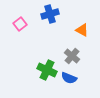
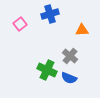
orange triangle: rotated 32 degrees counterclockwise
gray cross: moved 2 px left
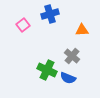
pink square: moved 3 px right, 1 px down
gray cross: moved 2 px right
blue semicircle: moved 1 px left
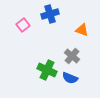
orange triangle: rotated 24 degrees clockwise
blue semicircle: moved 2 px right
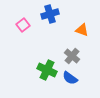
blue semicircle: rotated 14 degrees clockwise
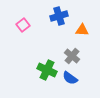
blue cross: moved 9 px right, 2 px down
orange triangle: rotated 16 degrees counterclockwise
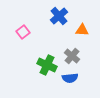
blue cross: rotated 24 degrees counterclockwise
pink square: moved 7 px down
green cross: moved 5 px up
blue semicircle: rotated 42 degrees counterclockwise
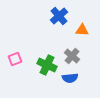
pink square: moved 8 px left, 27 px down; rotated 16 degrees clockwise
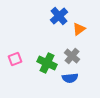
orange triangle: moved 3 px left, 1 px up; rotated 40 degrees counterclockwise
green cross: moved 2 px up
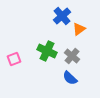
blue cross: moved 3 px right
pink square: moved 1 px left
green cross: moved 12 px up
blue semicircle: rotated 49 degrees clockwise
